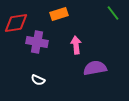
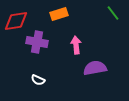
red diamond: moved 2 px up
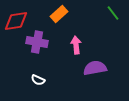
orange rectangle: rotated 24 degrees counterclockwise
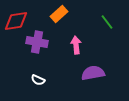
green line: moved 6 px left, 9 px down
purple semicircle: moved 2 px left, 5 px down
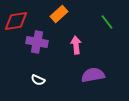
purple semicircle: moved 2 px down
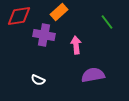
orange rectangle: moved 2 px up
red diamond: moved 3 px right, 5 px up
purple cross: moved 7 px right, 7 px up
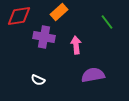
purple cross: moved 2 px down
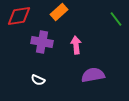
green line: moved 9 px right, 3 px up
purple cross: moved 2 px left, 5 px down
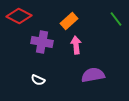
orange rectangle: moved 10 px right, 9 px down
red diamond: rotated 35 degrees clockwise
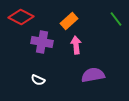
red diamond: moved 2 px right, 1 px down
